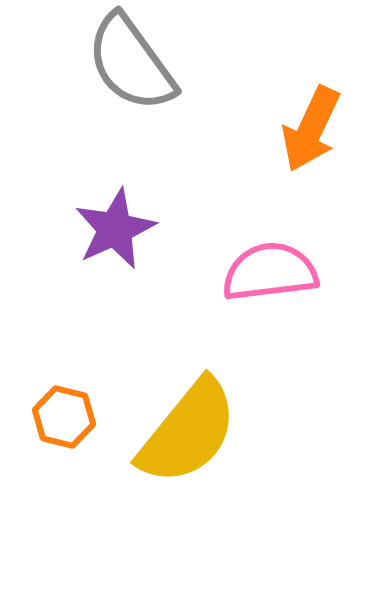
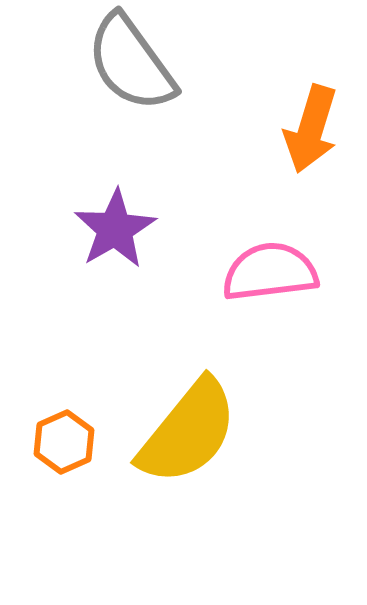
orange arrow: rotated 8 degrees counterclockwise
purple star: rotated 6 degrees counterclockwise
orange hexagon: moved 25 px down; rotated 22 degrees clockwise
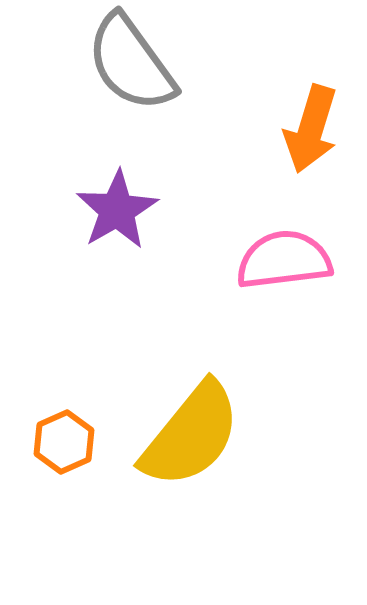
purple star: moved 2 px right, 19 px up
pink semicircle: moved 14 px right, 12 px up
yellow semicircle: moved 3 px right, 3 px down
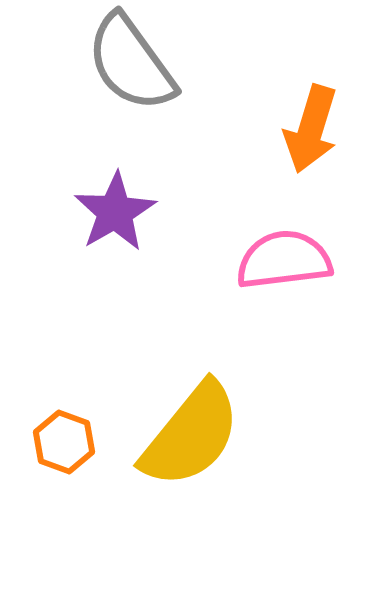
purple star: moved 2 px left, 2 px down
orange hexagon: rotated 16 degrees counterclockwise
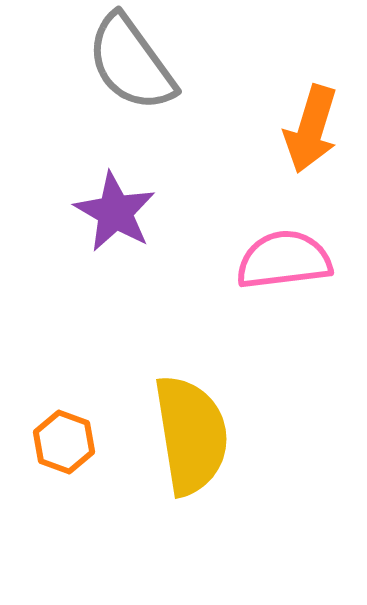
purple star: rotated 12 degrees counterclockwise
yellow semicircle: rotated 48 degrees counterclockwise
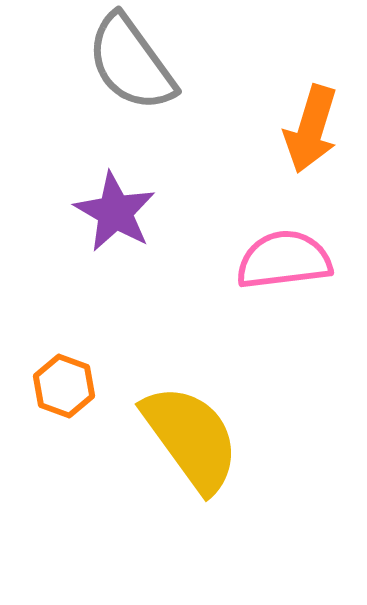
yellow semicircle: moved 3 px down; rotated 27 degrees counterclockwise
orange hexagon: moved 56 px up
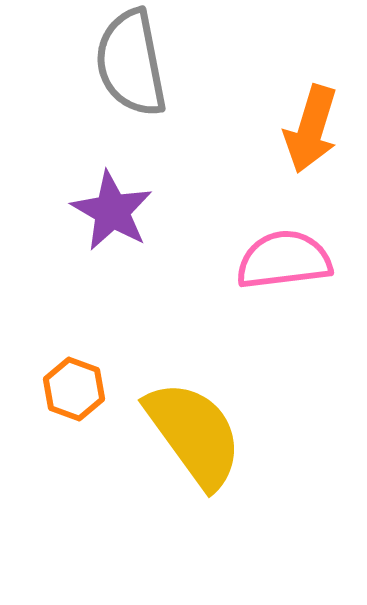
gray semicircle: rotated 25 degrees clockwise
purple star: moved 3 px left, 1 px up
orange hexagon: moved 10 px right, 3 px down
yellow semicircle: moved 3 px right, 4 px up
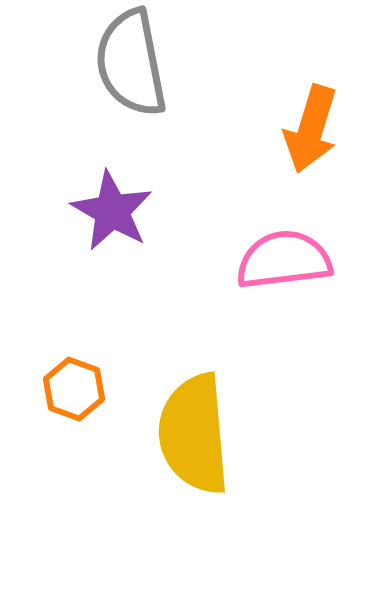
yellow semicircle: rotated 149 degrees counterclockwise
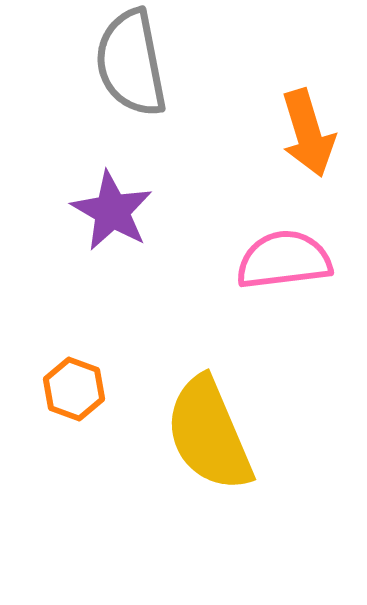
orange arrow: moved 3 px left, 4 px down; rotated 34 degrees counterclockwise
yellow semicircle: moved 15 px right; rotated 18 degrees counterclockwise
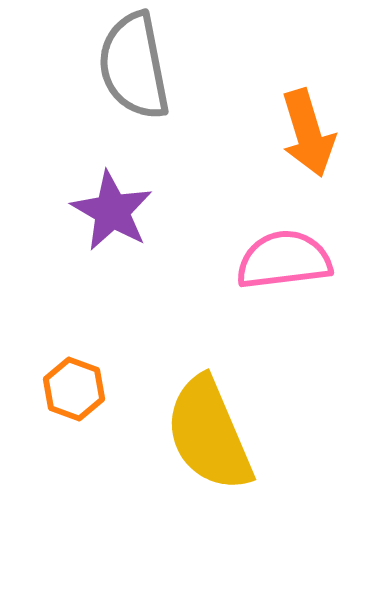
gray semicircle: moved 3 px right, 3 px down
